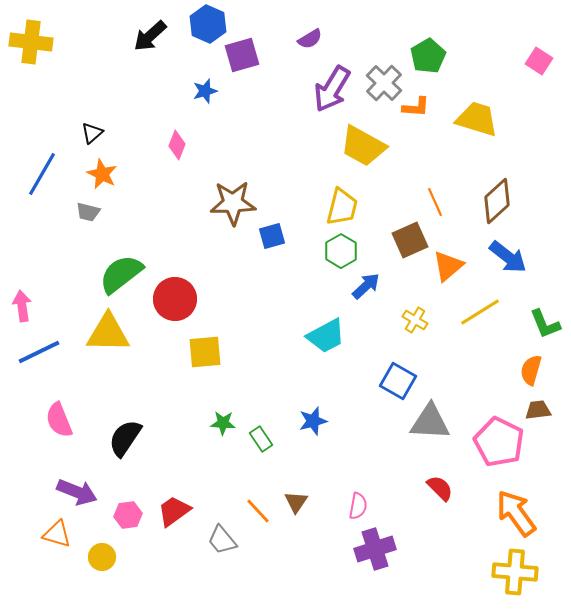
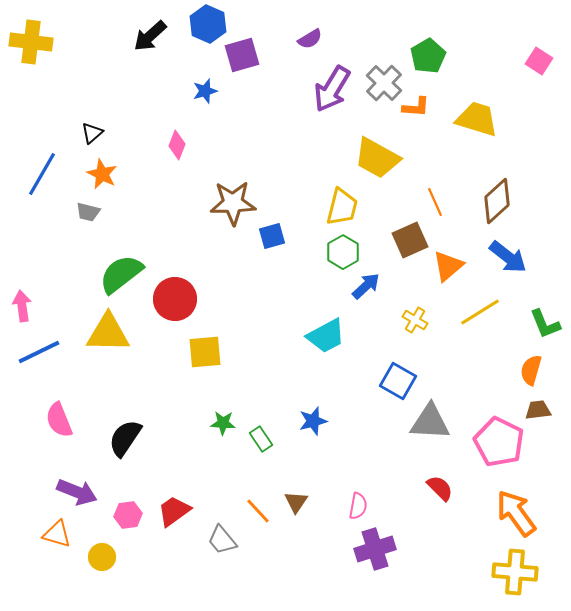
yellow trapezoid at (363, 146): moved 14 px right, 12 px down
green hexagon at (341, 251): moved 2 px right, 1 px down
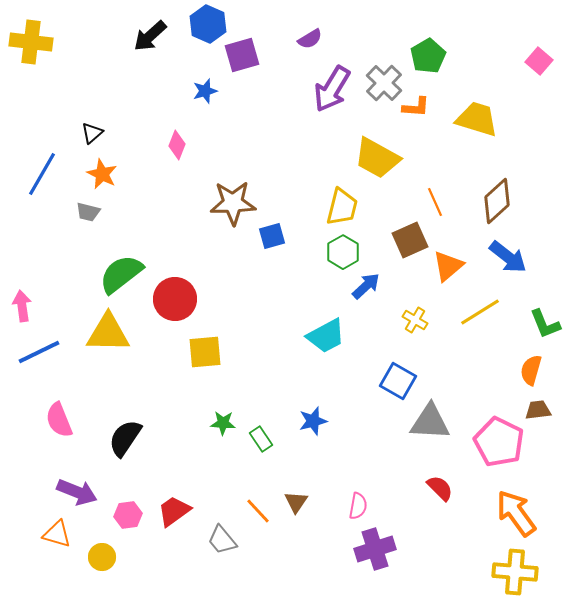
pink square at (539, 61): rotated 8 degrees clockwise
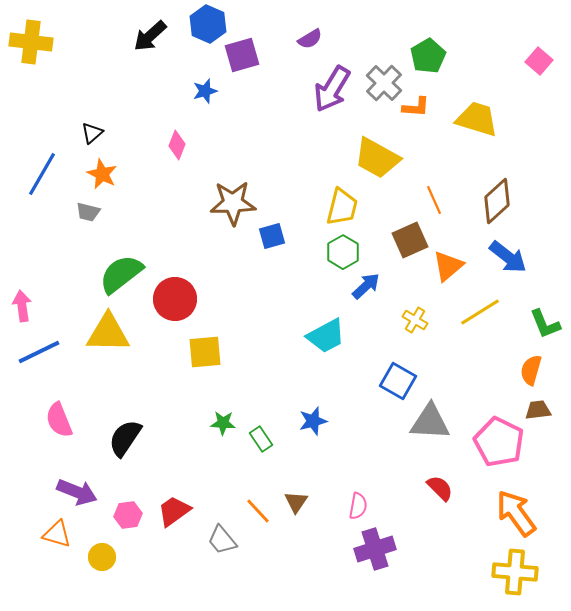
orange line at (435, 202): moved 1 px left, 2 px up
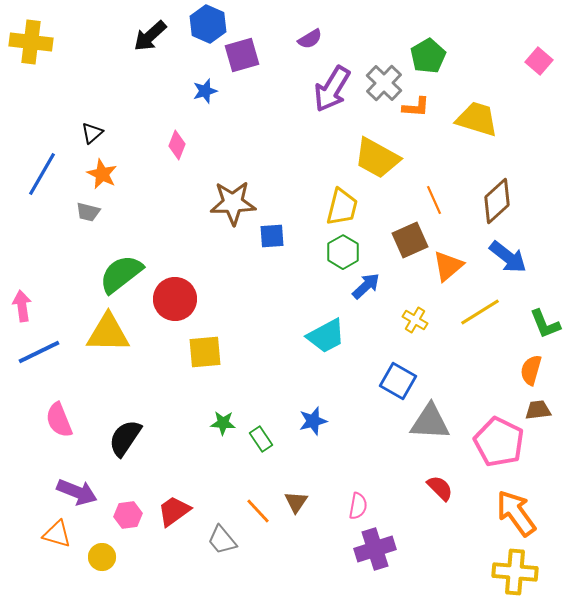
blue square at (272, 236): rotated 12 degrees clockwise
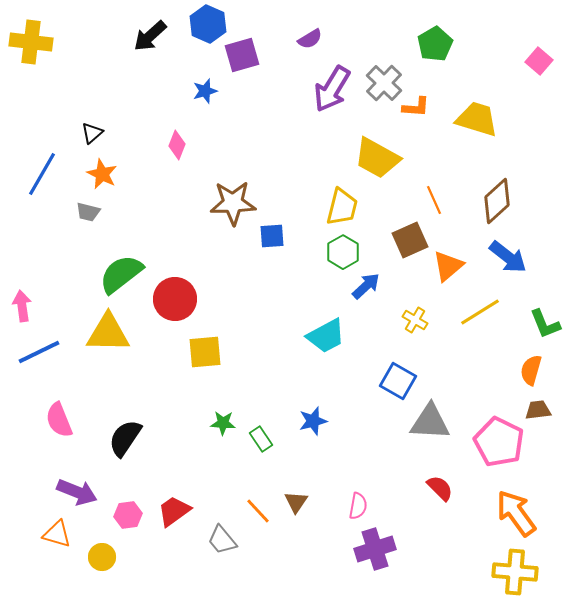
green pentagon at (428, 56): moved 7 px right, 12 px up
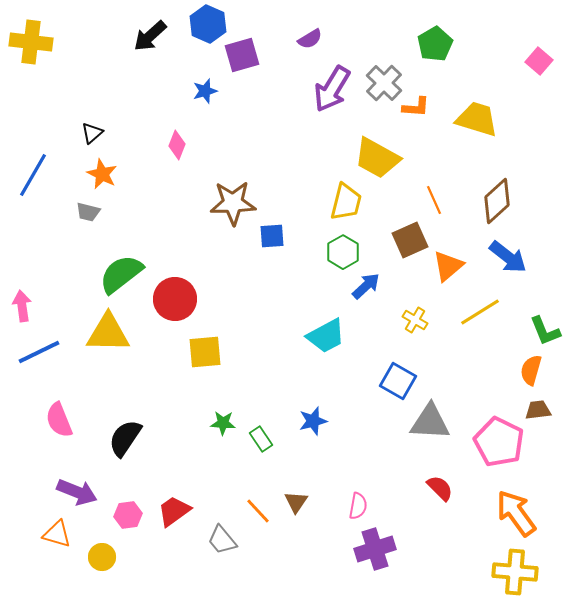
blue line at (42, 174): moved 9 px left, 1 px down
yellow trapezoid at (342, 207): moved 4 px right, 5 px up
green L-shape at (545, 324): moved 7 px down
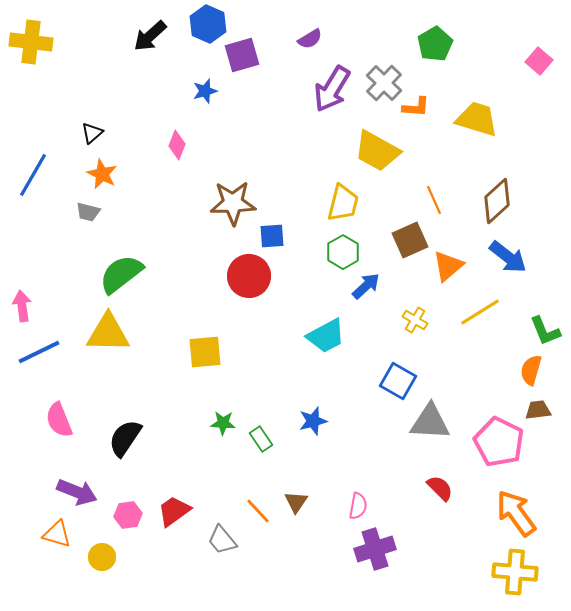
yellow trapezoid at (377, 158): moved 7 px up
yellow trapezoid at (346, 202): moved 3 px left, 1 px down
red circle at (175, 299): moved 74 px right, 23 px up
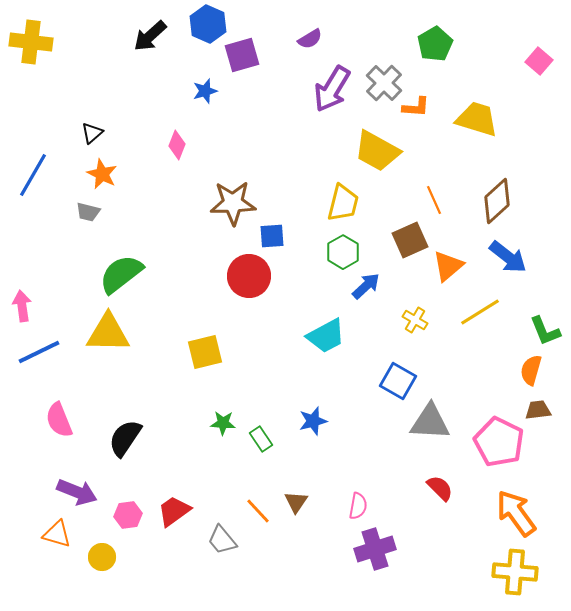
yellow square at (205, 352): rotated 9 degrees counterclockwise
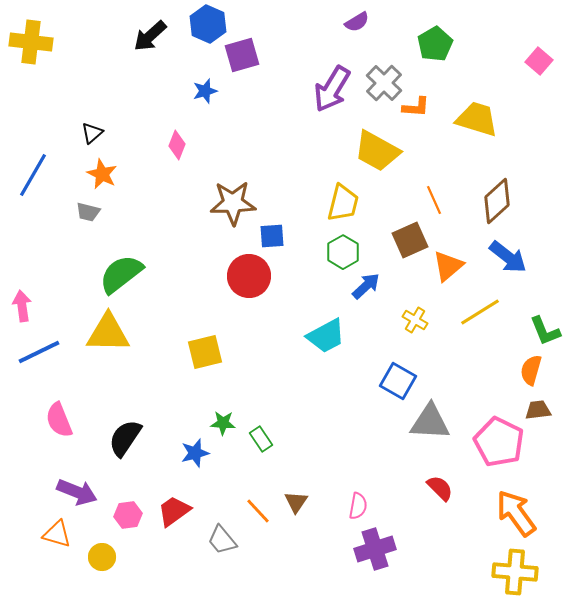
purple semicircle at (310, 39): moved 47 px right, 17 px up
blue star at (313, 421): moved 118 px left, 32 px down
